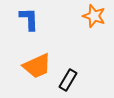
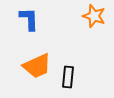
black rectangle: moved 3 px up; rotated 25 degrees counterclockwise
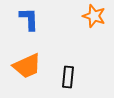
orange trapezoid: moved 10 px left
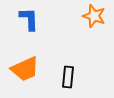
orange trapezoid: moved 2 px left, 3 px down
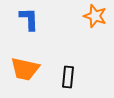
orange star: moved 1 px right
orange trapezoid: rotated 36 degrees clockwise
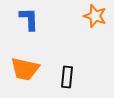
black rectangle: moved 1 px left
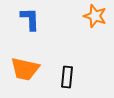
blue L-shape: moved 1 px right
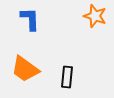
orange trapezoid: rotated 24 degrees clockwise
